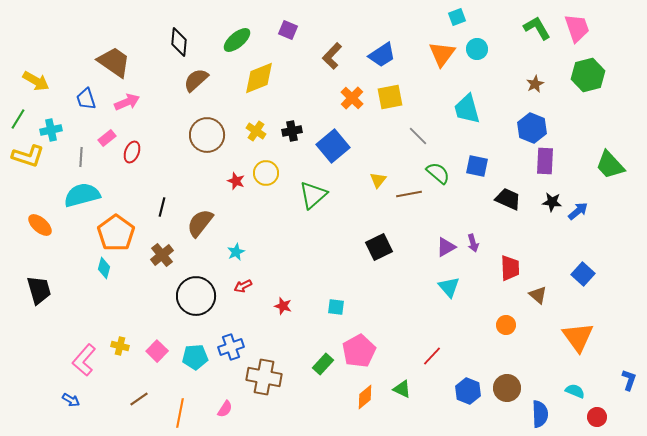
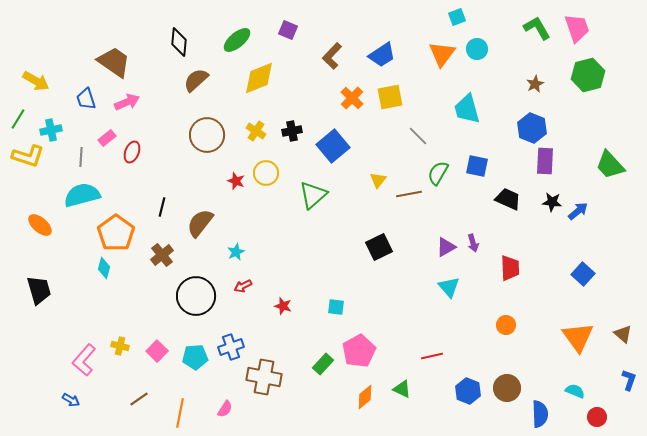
green semicircle at (438, 173): rotated 100 degrees counterclockwise
brown triangle at (538, 295): moved 85 px right, 39 px down
red line at (432, 356): rotated 35 degrees clockwise
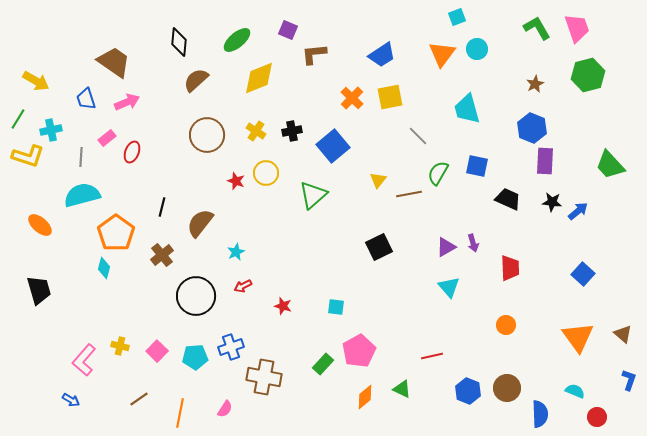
brown L-shape at (332, 56): moved 18 px left, 2 px up; rotated 40 degrees clockwise
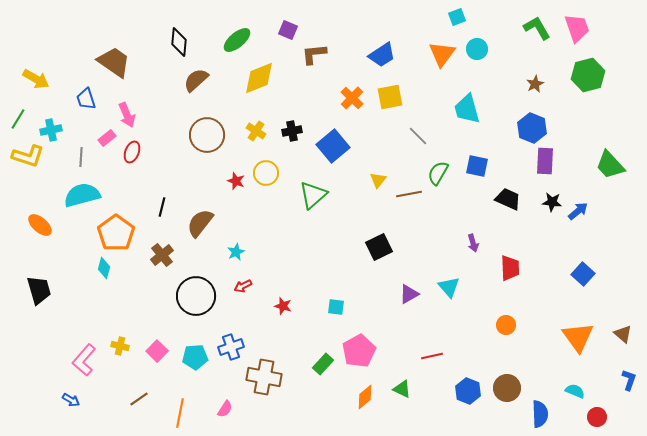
yellow arrow at (36, 81): moved 2 px up
pink arrow at (127, 102): moved 13 px down; rotated 90 degrees clockwise
purple triangle at (446, 247): moved 37 px left, 47 px down
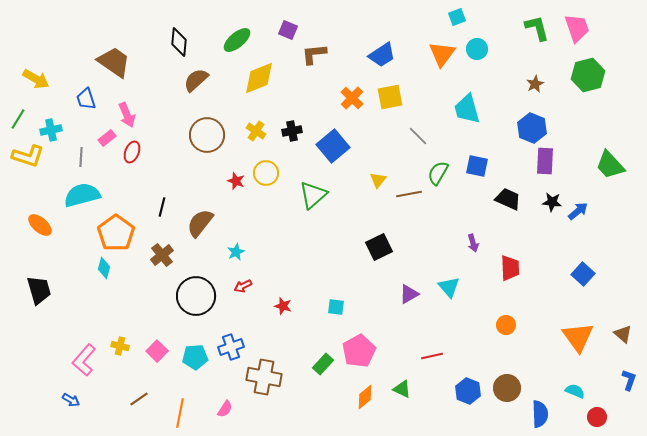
green L-shape at (537, 28): rotated 16 degrees clockwise
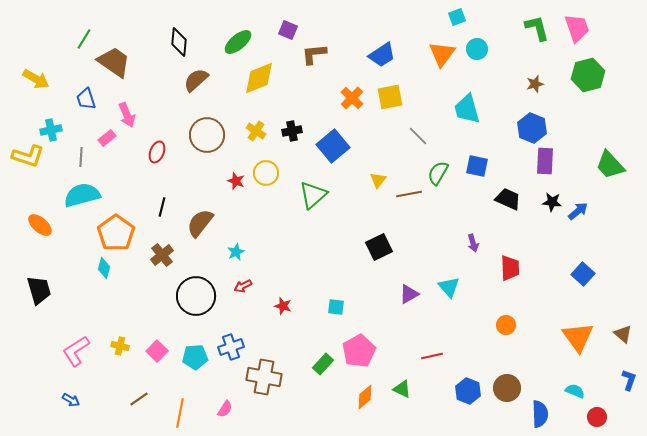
green ellipse at (237, 40): moved 1 px right, 2 px down
brown star at (535, 84): rotated 12 degrees clockwise
green line at (18, 119): moved 66 px right, 80 px up
red ellipse at (132, 152): moved 25 px right
pink L-shape at (84, 360): moved 8 px left, 9 px up; rotated 16 degrees clockwise
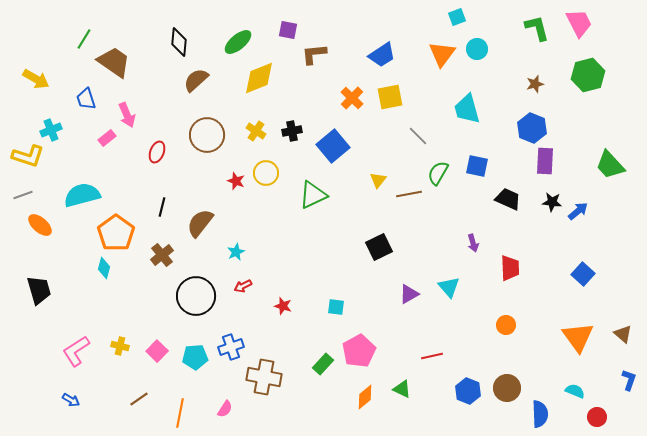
pink trapezoid at (577, 28): moved 2 px right, 5 px up; rotated 8 degrees counterclockwise
purple square at (288, 30): rotated 12 degrees counterclockwise
cyan cross at (51, 130): rotated 10 degrees counterclockwise
gray line at (81, 157): moved 58 px left, 38 px down; rotated 66 degrees clockwise
green triangle at (313, 195): rotated 16 degrees clockwise
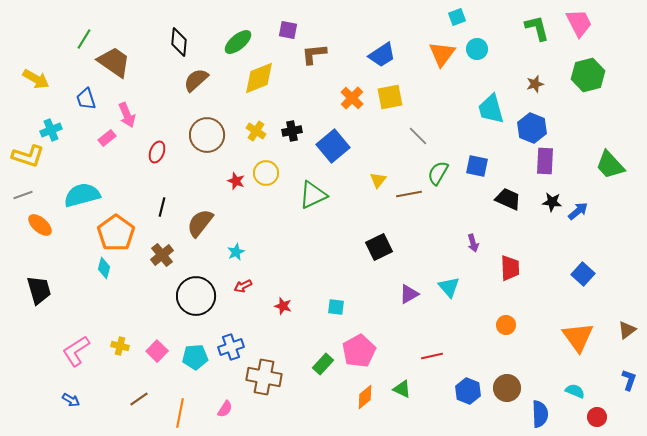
cyan trapezoid at (467, 109): moved 24 px right
brown triangle at (623, 334): moved 4 px right, 4 px up; rotated 42 degrees clockwise
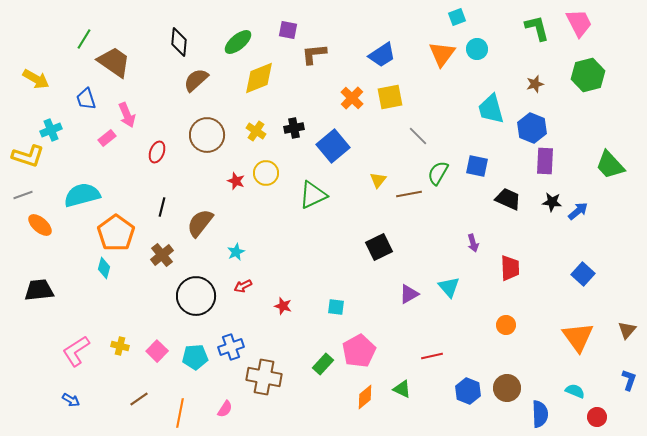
black cross at (292, 131): moved 2 px right, 3 px up
black trapezoid at (39, 290): rotated 80 degrees counterclockwise
brown triangle at (627, 330): rotated 12 degrees counterclockwise
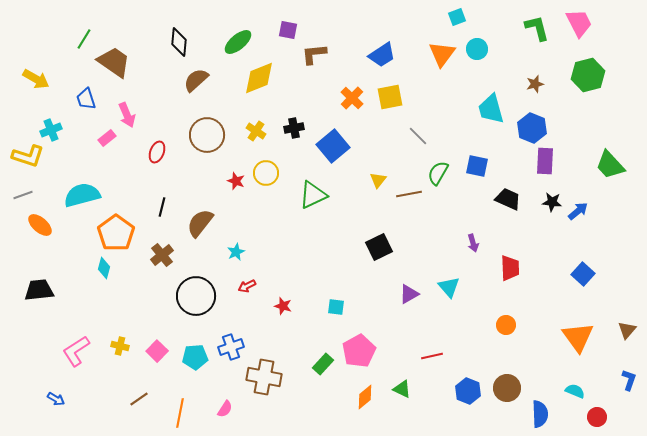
red arrow at (243, 286): moved 4 px right
blue arrow at (71, 400): moved 15 px left, 1 px up
